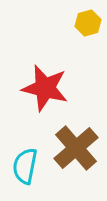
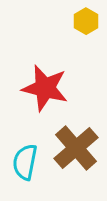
yellow hexagon: moved 2 px left, 2 px up; rotated 15 degrees counterclockwise
cyan semicircle: moved 4 px up
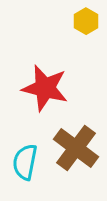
brown cross: rotated 12 degrees counterclockwise
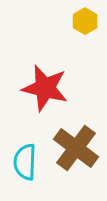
yellow hexagon: moved 1 px left
cyan semicircle: rotated 9 degrees counterclockwise
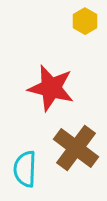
red star: moved 6 px right
cyan semicircle: moved 7 px down
